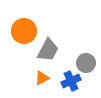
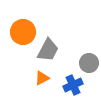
orange circle: moved 1 px left, 1 px down
gray circle: moved 3 px right
blue cross: moved 2 px right, 4 px down
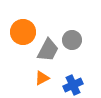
gray circle: moved 17 px left, 23 px up
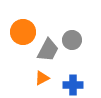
blue cross: rotated 24 degrees clockwise
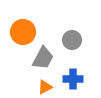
gray trapezoid: moved 5 px left, 8 px down
orange triangle: moved 3 px right, 9 px down
blue cross: moved 6 px up
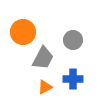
gray circle: moved 1 px right
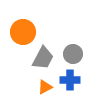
gray circle: moved 14 px down
blue cross: moved 3 px left, 1 px down
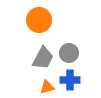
orange circle: moved 16 px right, 12 px up
gray circle: moved 4 px left, 1 px up
orange triangle: moved 2 px right; rotated 14 degrees clockwise
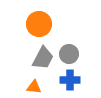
orange circle: moved 4 px down
gray circle: moved 1 px down
orange triangle: moved 13 px left; rotated 21 degrees clockwise
